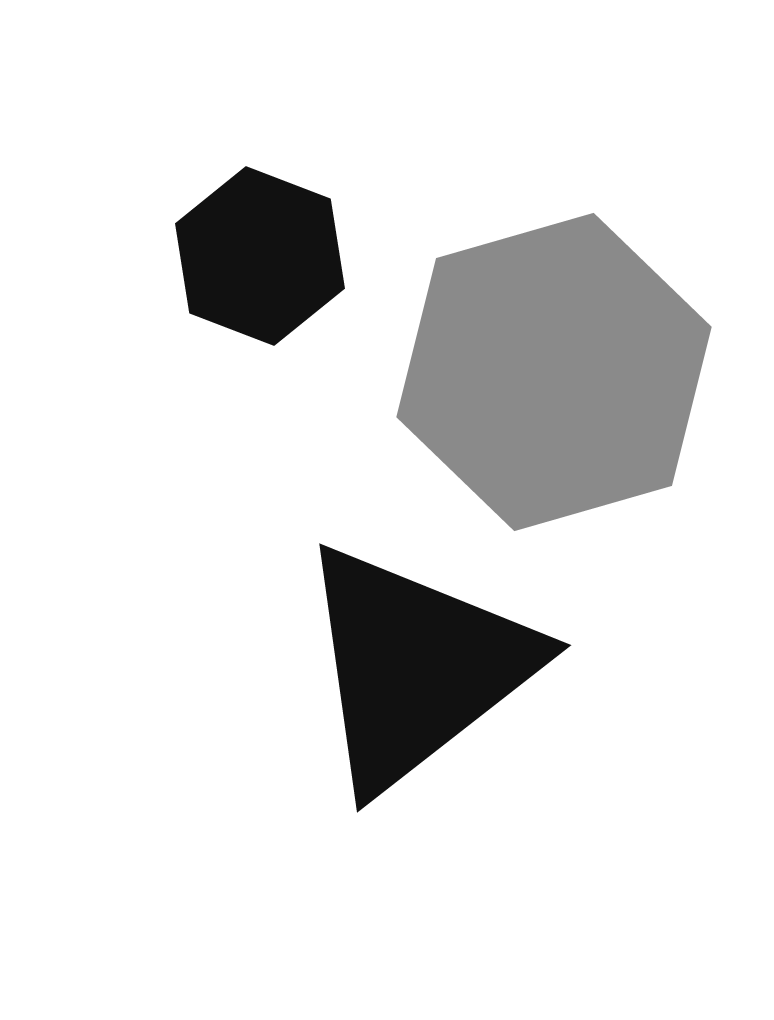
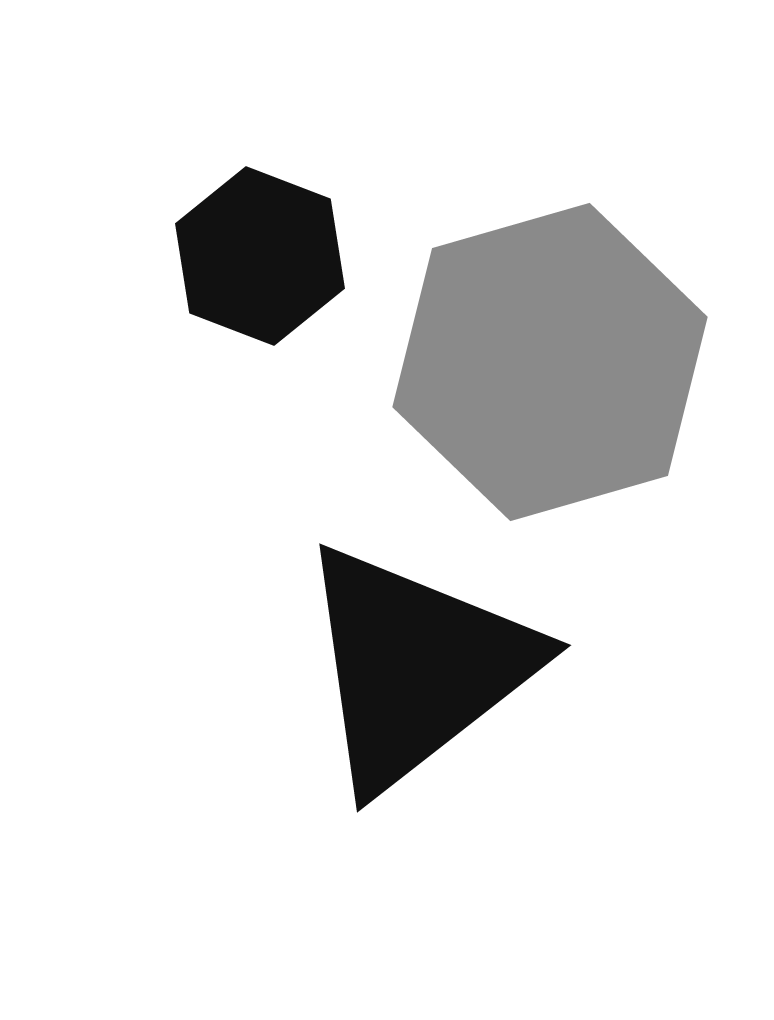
gray hexagon: moved 4 px left, 10 px up
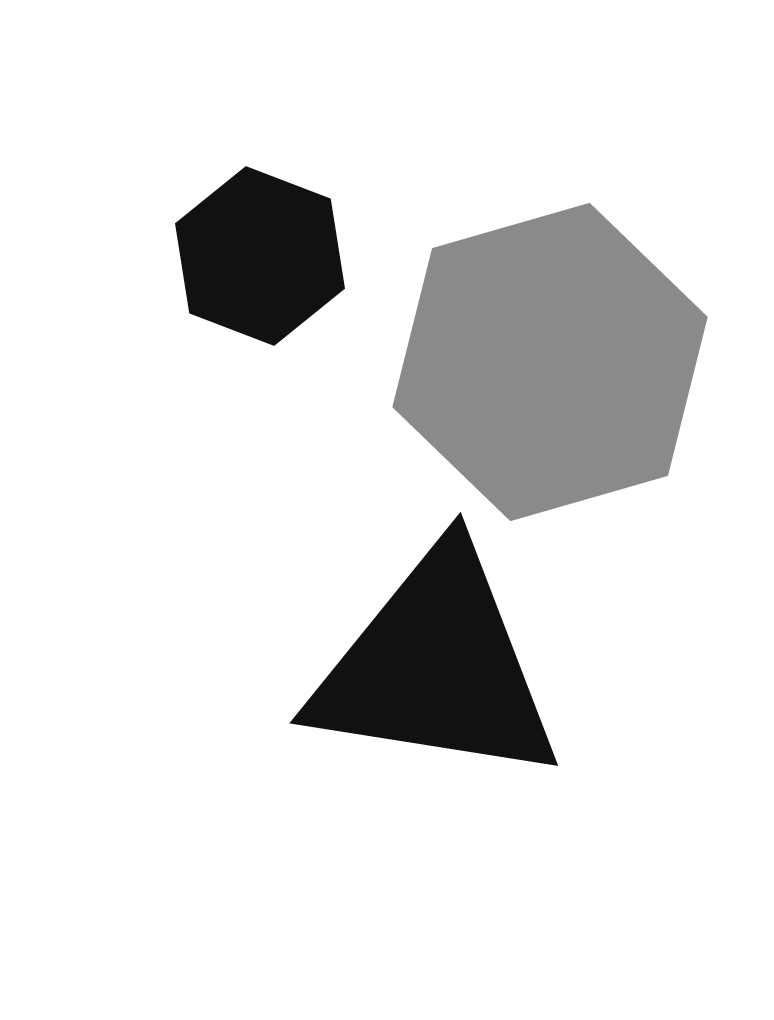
black triangle: moved 20 px right; rotated 47 degrees clockwise
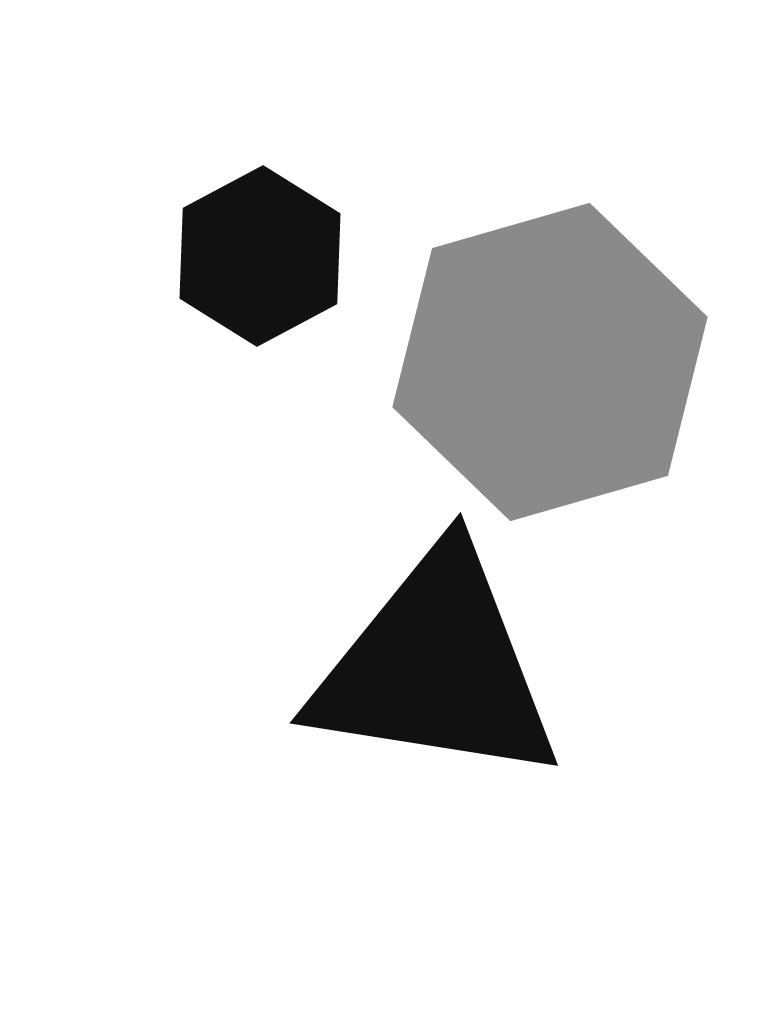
black hexagon: rotated 11 degrees clockwise
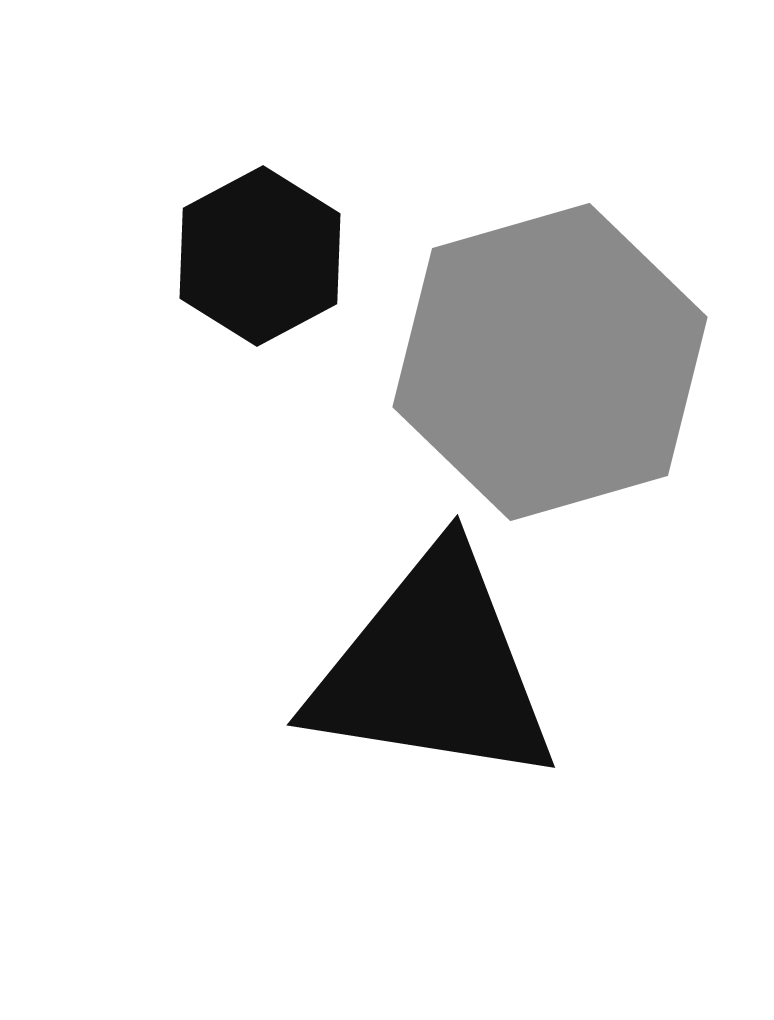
black triangle: moved 3 px left, 2 px down
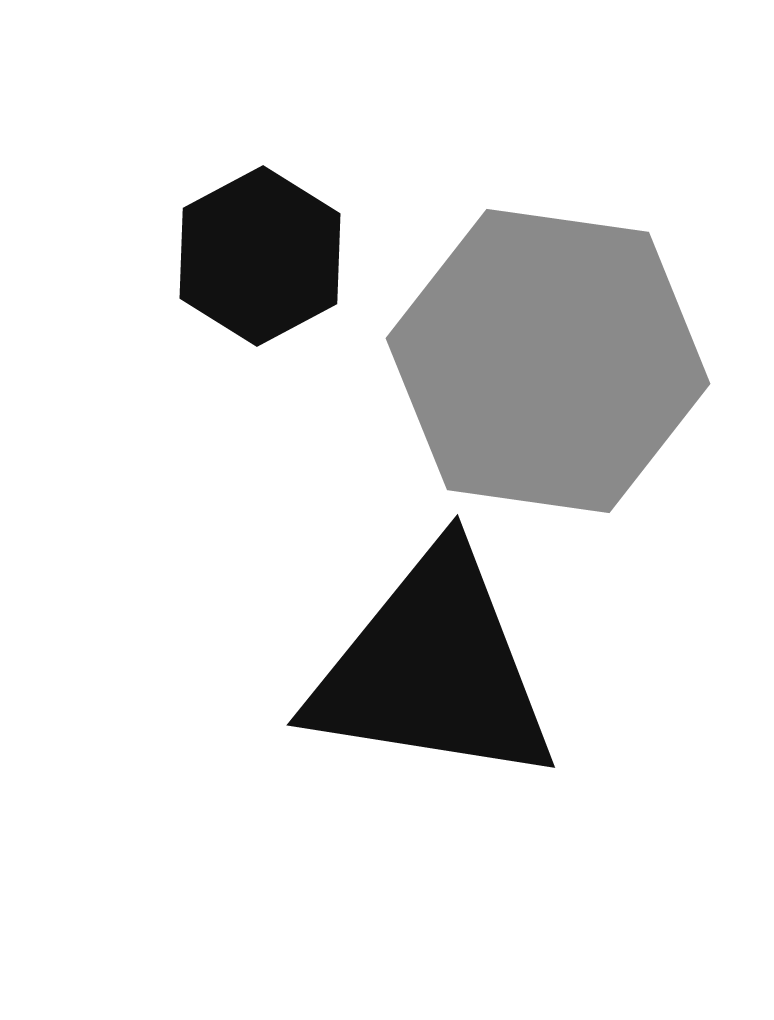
gray hexagon: moved 2 px left, 1 px up; rotated 24 degrees clockwise
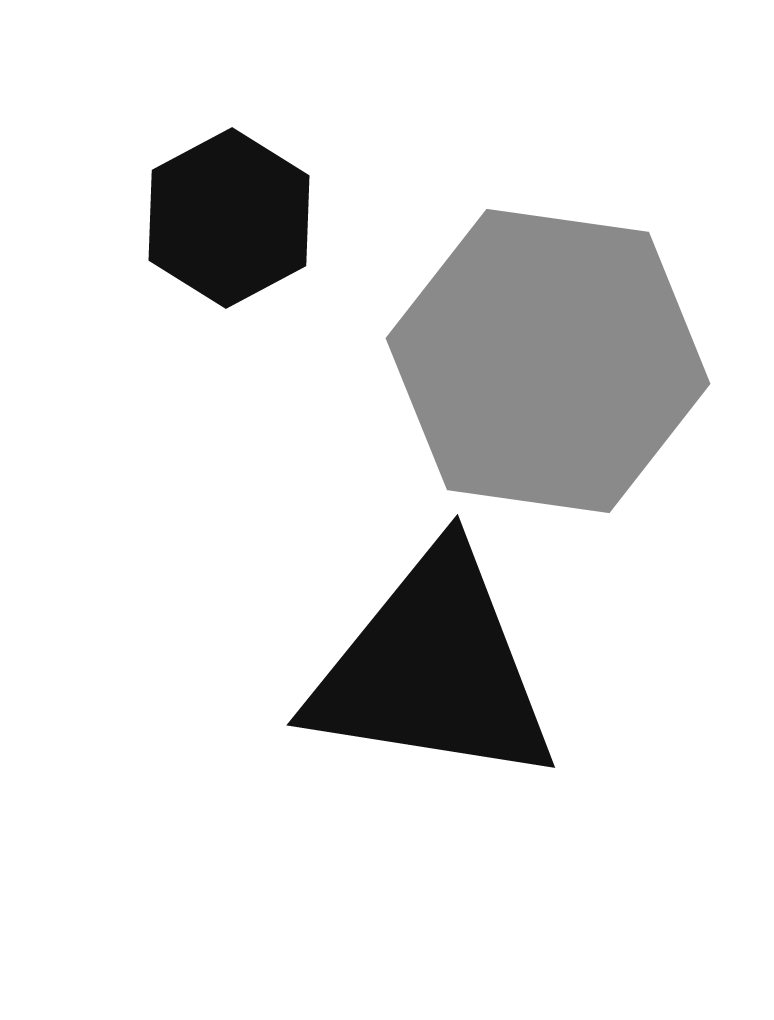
black hexagon: moved 31 px left, 38 px up
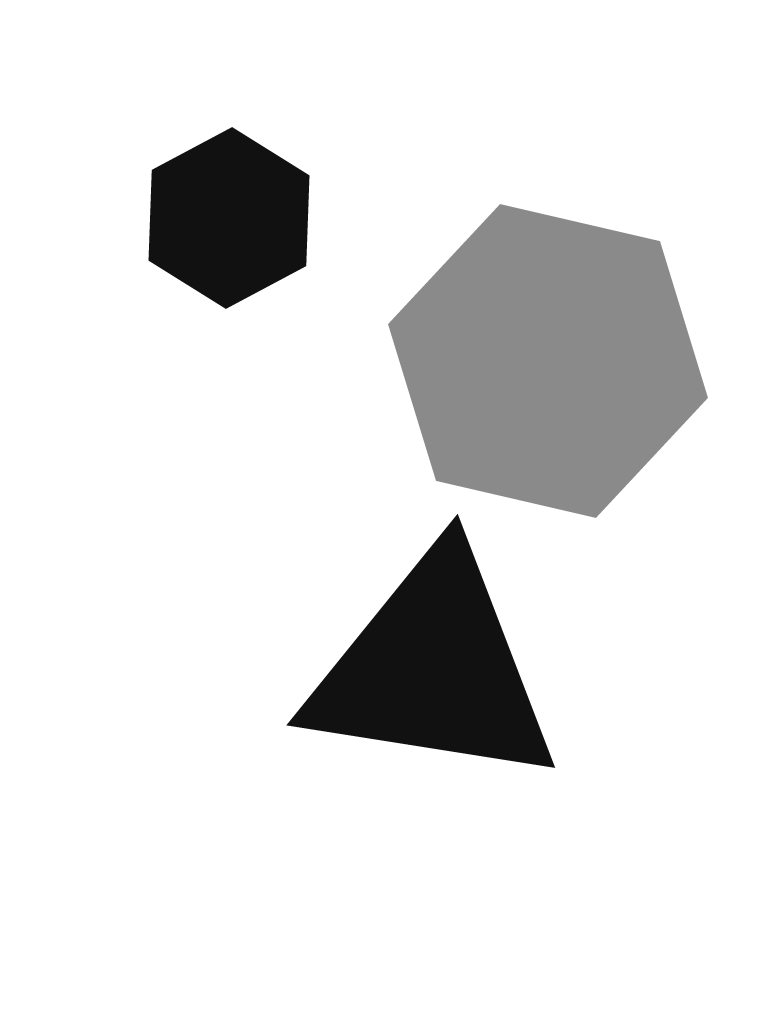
gray hexagon: rotated 5 degrees clockwise
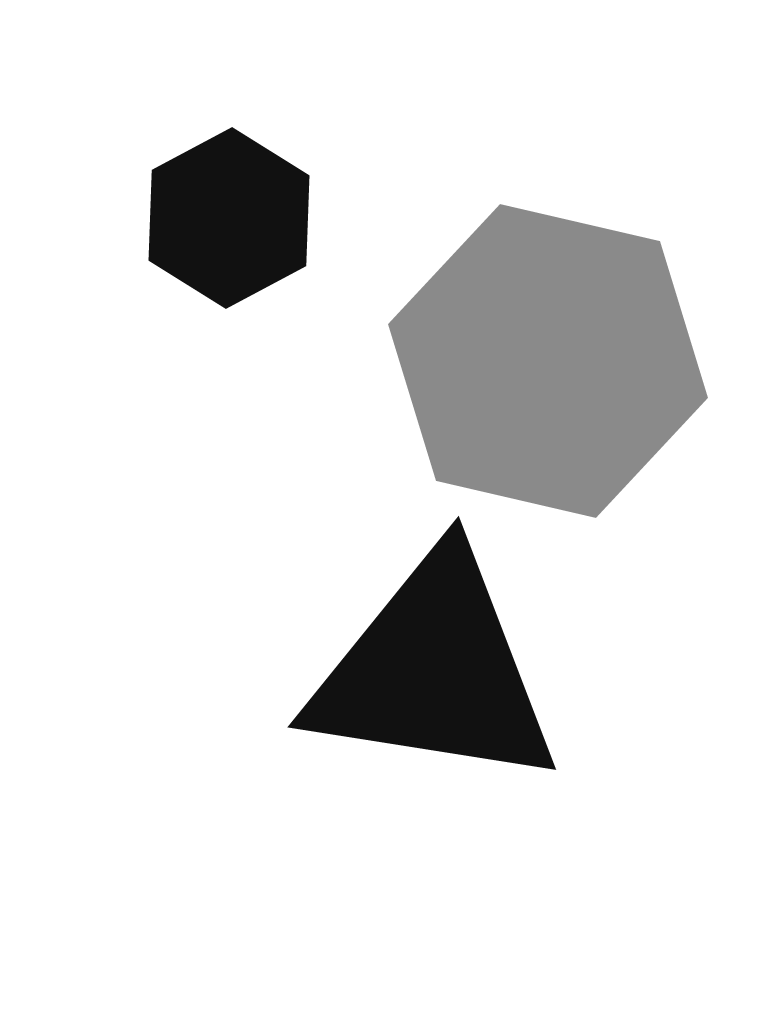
black triangle: moved 1 px right, 2 px down
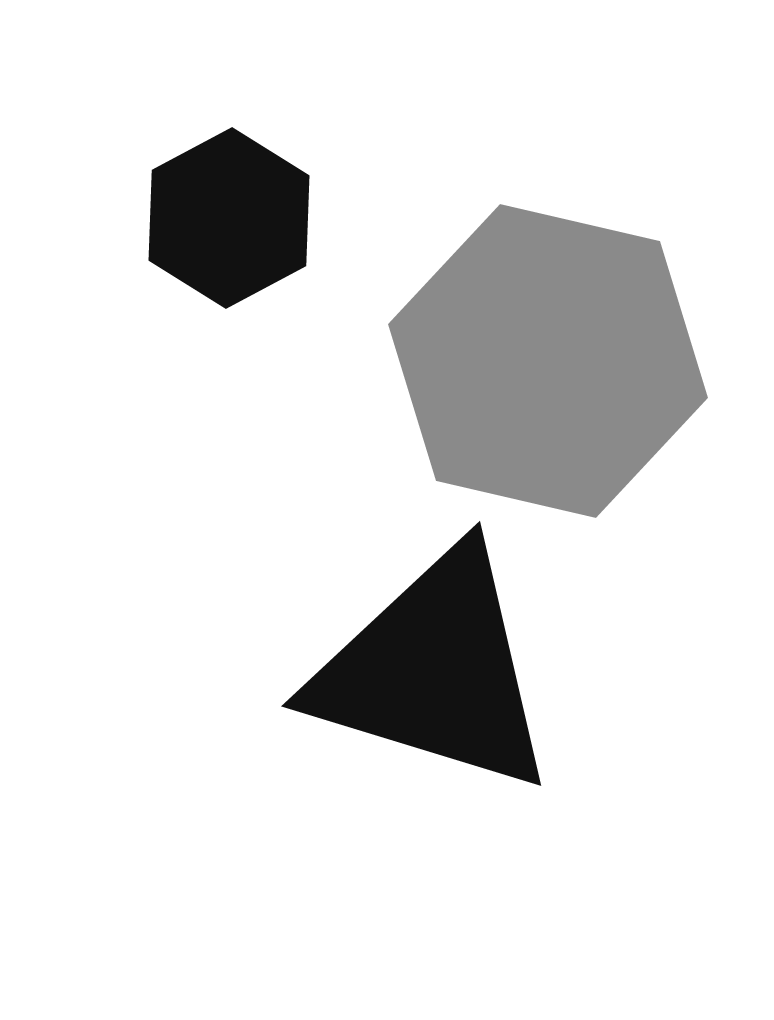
black triangle: rotated 8 degrees clockwise
